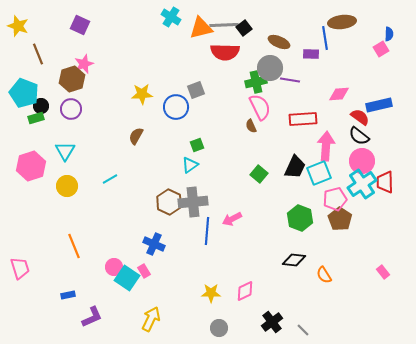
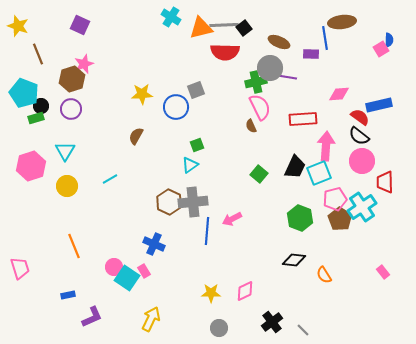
blue semicircle at (389, 34): moved 6 px down
purple line at (290, 80): moved 3 px left, 3 px up
cyan cross at (362, 184): moved 23 px down
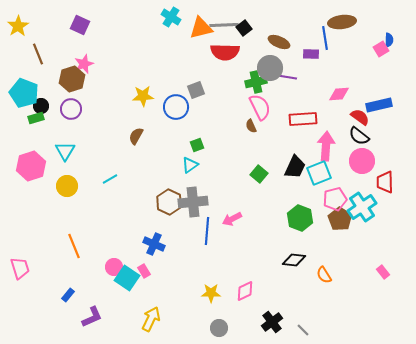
yellow star at (18, 26): rotated 20 degrees clockwise
yellow star at (142, 94): moved 1 px right, 2 px down
blue rectangle at (68, 295): rotated 40 degrees counterclockwise
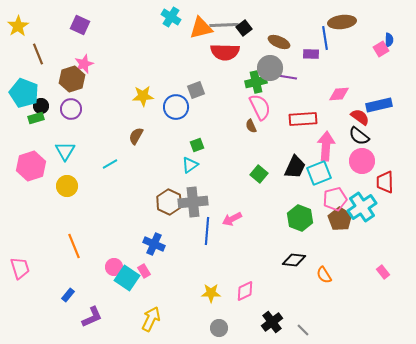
cyan line at (110, 179): moved 15 px up
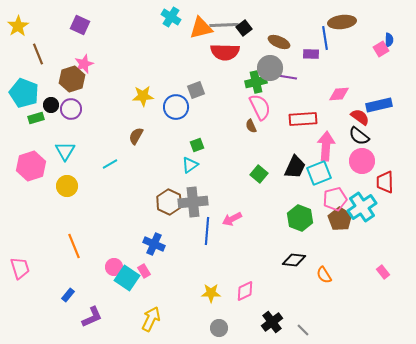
black circle at (41, 106): moved 10 px right, 1 px up
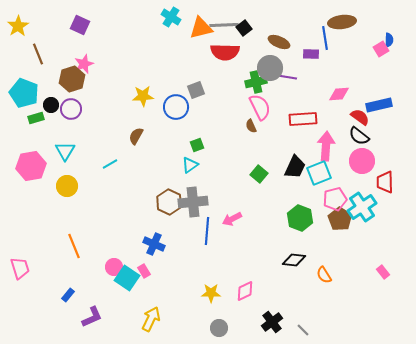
pink hexagon at (31, 166): rotated 8 degrees clockwise
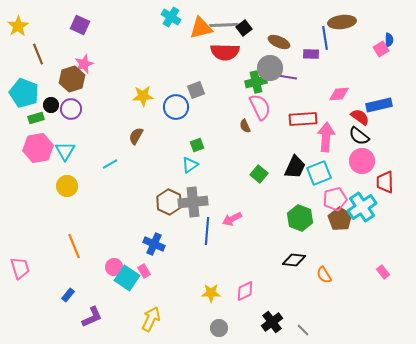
brown semicircle at (251, 126): moved 6 px left
pink arrow at (326, 146): moved 9 px up
pink hexagon at (31, 166): moved 7 px right, 18 px up
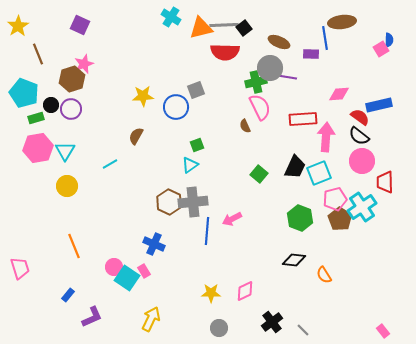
pink rectangle at (383, 272): moved 59 px down
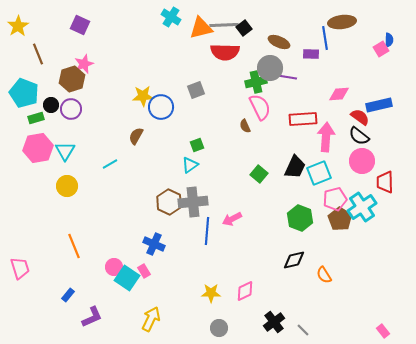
blue circle at (176, 107): moved 15 px left
black diamond at (294, 260): rotated 20 degrees counterclockwise
black cross at (272, 322): moved 2 px right
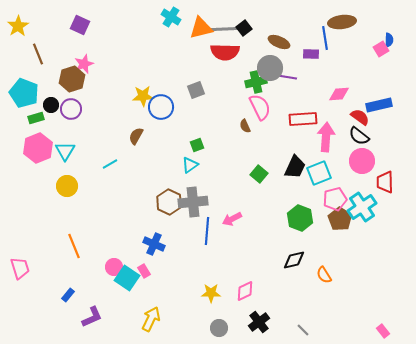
gray line at (224, 25): moved 1 px right, 4 px down
pink hexagon at (38, 148): rotated 12 degrees counterclockwise
black cross at (274, 322): moved 15 px left
